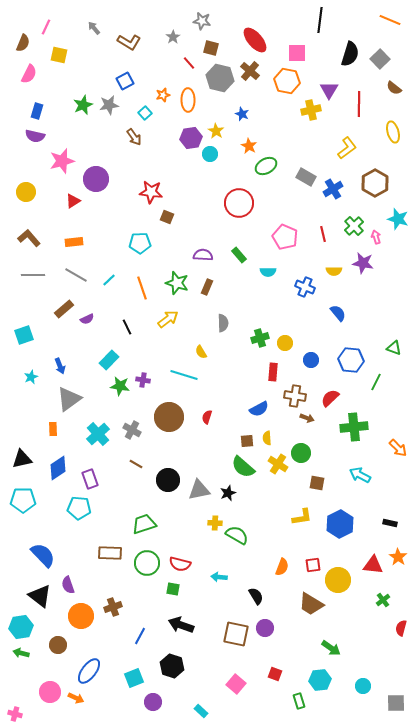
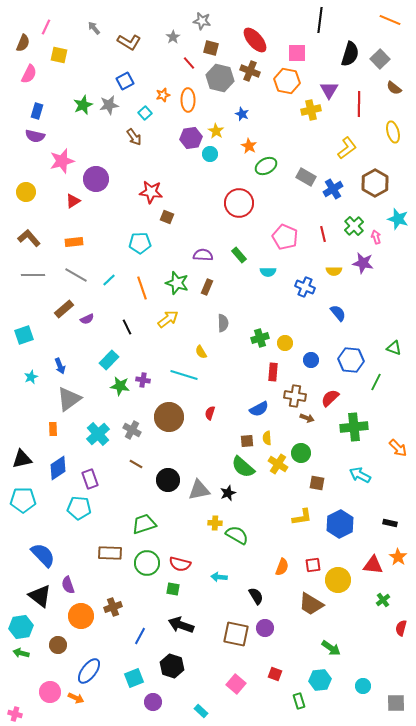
brown cross at (250, 71): rotated 18 degrees counterclockwise
red semicircle at (207, 417): moved 3 px right, 4 px up
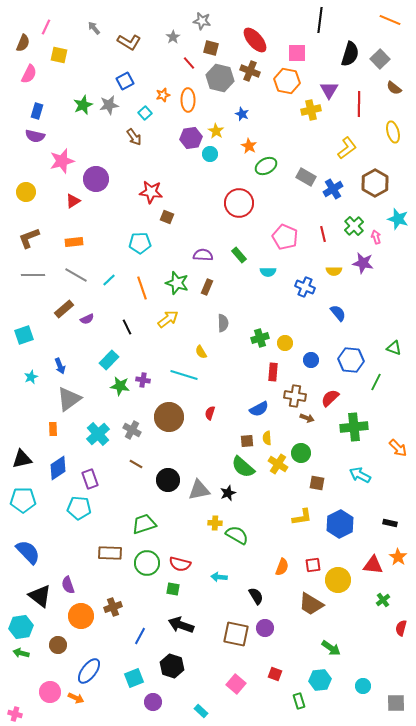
brown L-shape at (29, 238): rotated 70 degrees counterclockwise
blue semicircle at (43, 555): moved 15 px left, 3 px up
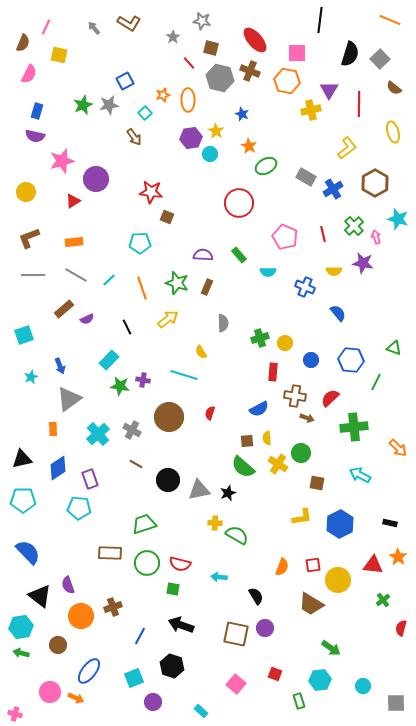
brown L-shape at (129, 42): moved 19 px up
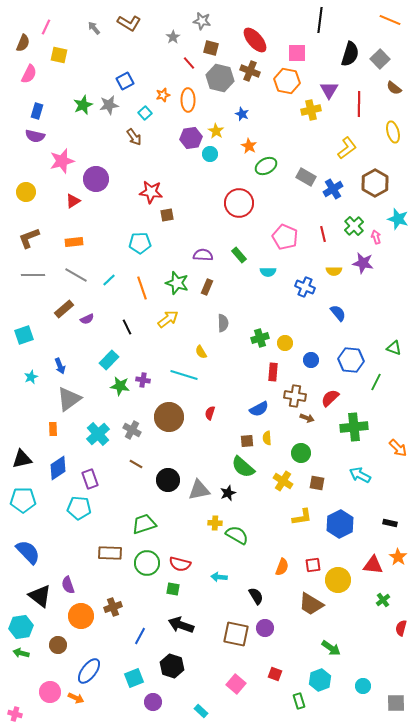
brown square at (167, 217): moved 2 px up; rotated 32 degrees counterclockwise
yellow cross at (278, 464): moved 5 px right, 17 px down
cyan hexagon at (320, 680): rotated 15 degrees counterclockwise
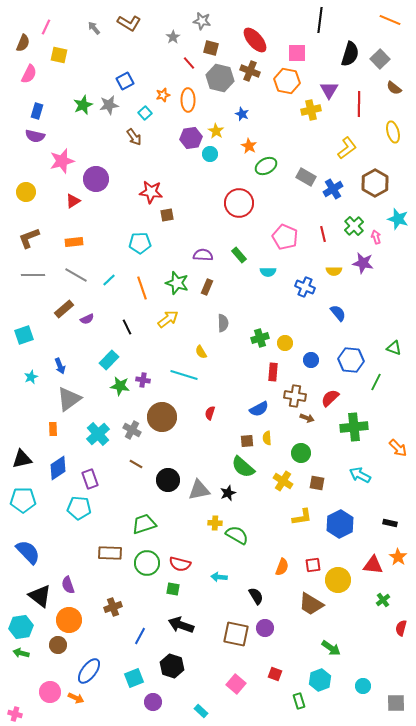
brown circle at (169, 417): moved 7 px left
orange circle at (81, 616): moved 12 px left, 4 px down
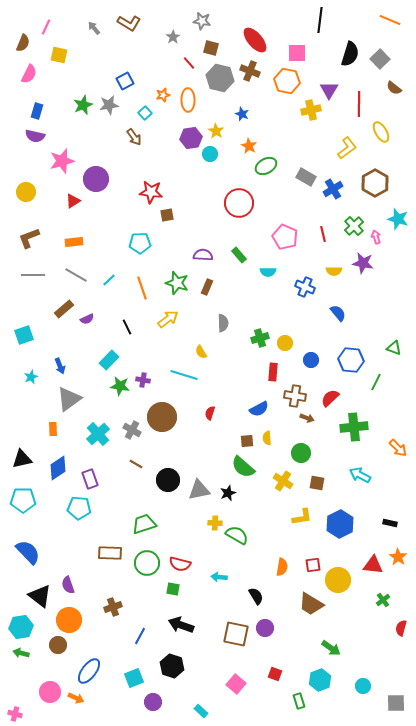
yellow ellipse at (393, 132): moved 12 px left; rotated 15 degrees counterclockwise
orange semicircle at (282, 567): rotated 12 degrees counterclockwise
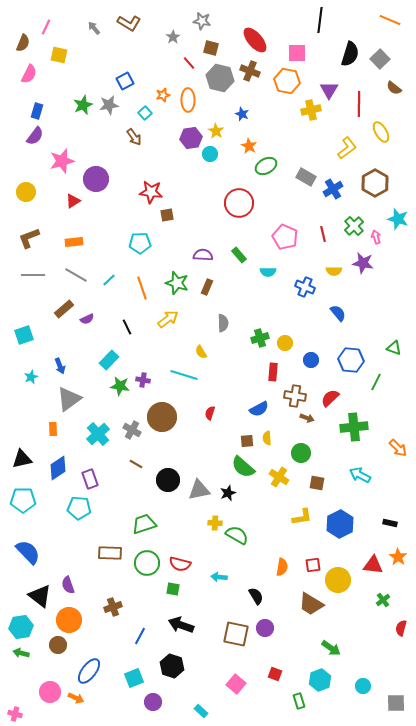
purple semicircle at (35, 136): rotated 66 degrees counterclockwise
yellow cross at (283, 481): moved 4 px left, 4 px up
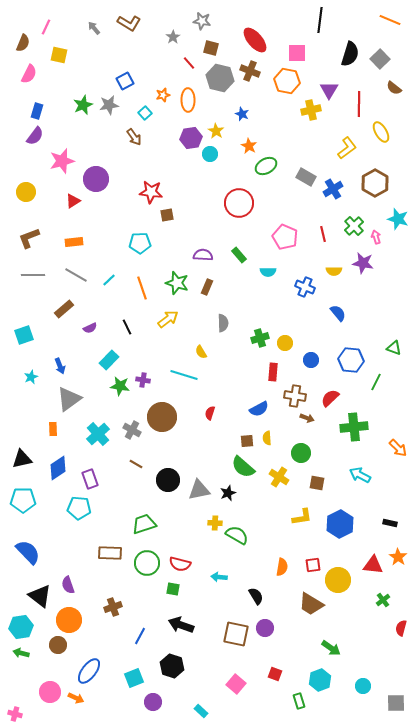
purple semicircle at (87, 319): moved 3 px right, 9 px down
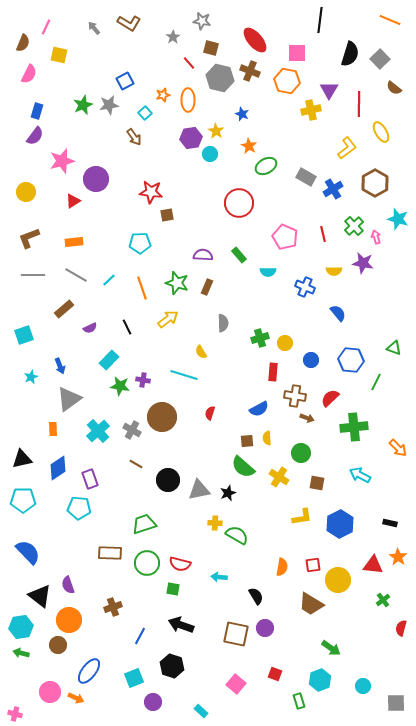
cyan cross at (98, 434): moved 3 px up
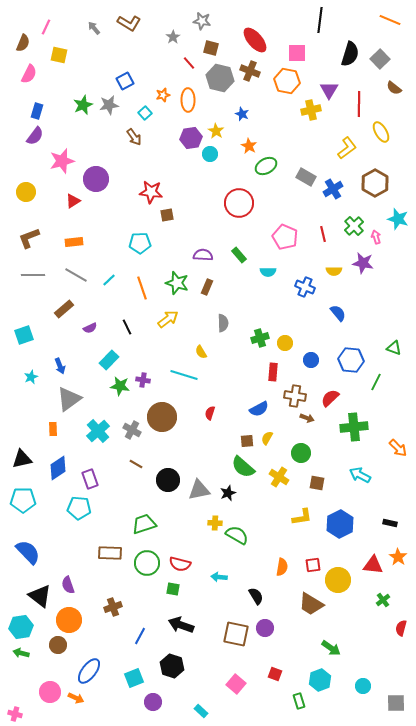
yellow semicircle at (267, 438): rotated 32 degrees clockwise
